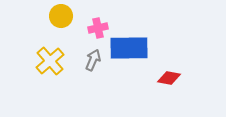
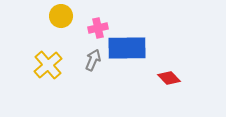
blue rectangle: moved 2 px left
yellow cross: moved 2 px left, 4 px down
red diamond: rotated 35 degrees clockwise
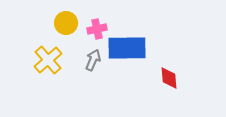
yellow circle: moved 5 px right, 7 px down
pink cross: moved 1 px left, 1 px down
yellow cross: moved 5 px up
red diamond: rotated 40 degrees clockwise
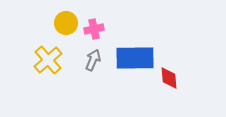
pink cross: moved 3 px left
blue rectangle: moved 8 px right, 10 px down
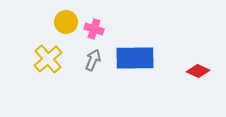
yellow circle: moved 1 px up
pink cross: rotated 30 degrees clockwise
yellow cross: moved 1 px up
red diamond: moved 29 px right, 7 px up; rotated 60 degrees counterclockwise
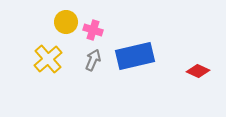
pink cross: moved 1 px left, 1 px down
blue rectangle: moved 2 px up; rotated 12 degrees counterclockwise
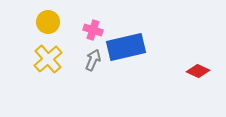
yellow circle: moved 18 px left
blue rectangle: moved 9 px left, 9 px up
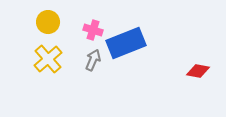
blue rectangle: moved 4 px up; rotated 9 degrees counterclockwise
red diamond: rotated 15 degrees counterclockwise
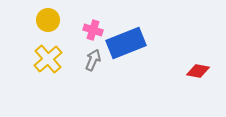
yellow circle: moved 2 px up
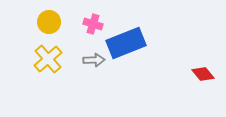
yellow circle: moved 1 px right, 2 px down
pink cross: moved 6 px up
gray arrow: moved 1 px right; rotated 65 degrees clockwise
red diamond: moved 5 px right, 3 px down; rotated 40 degrees clockwise
